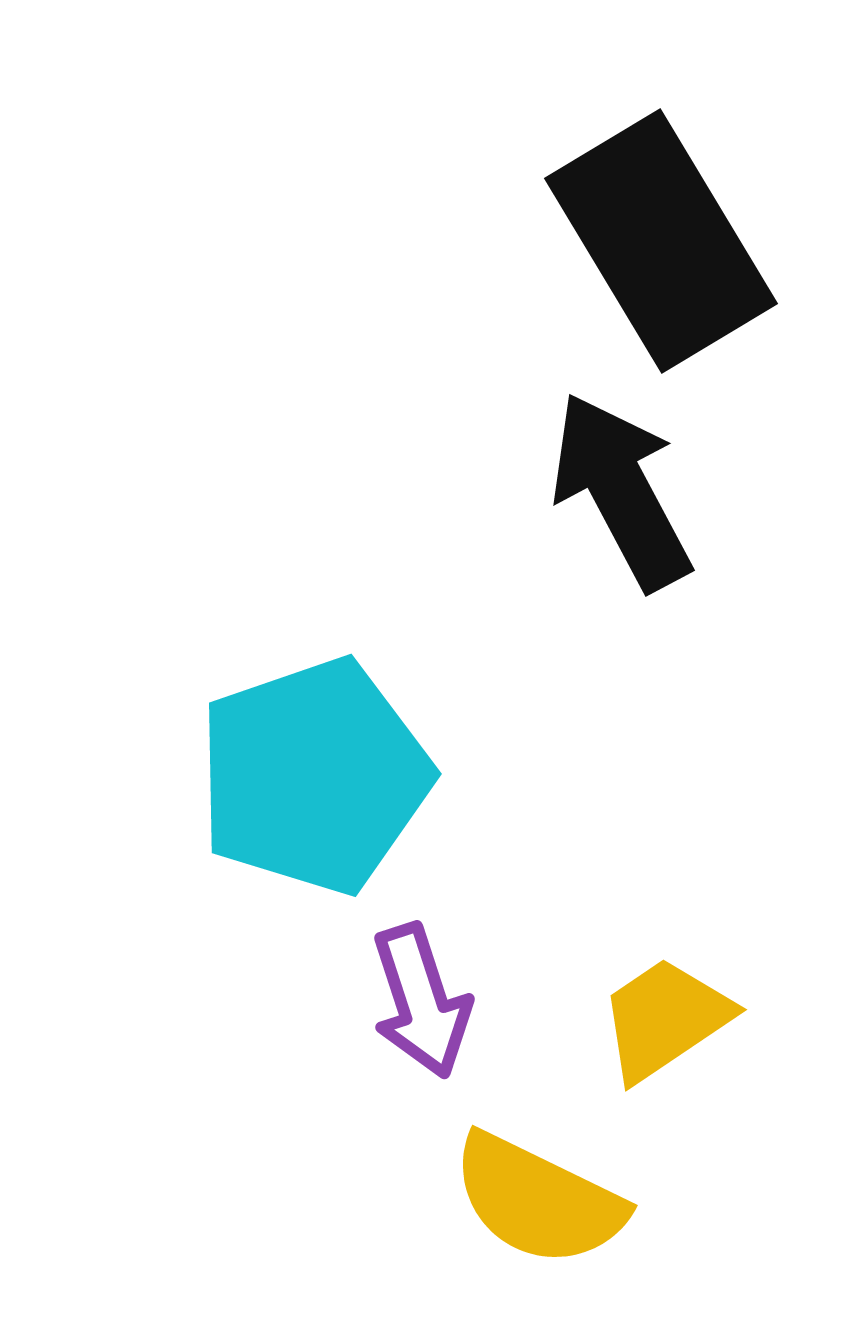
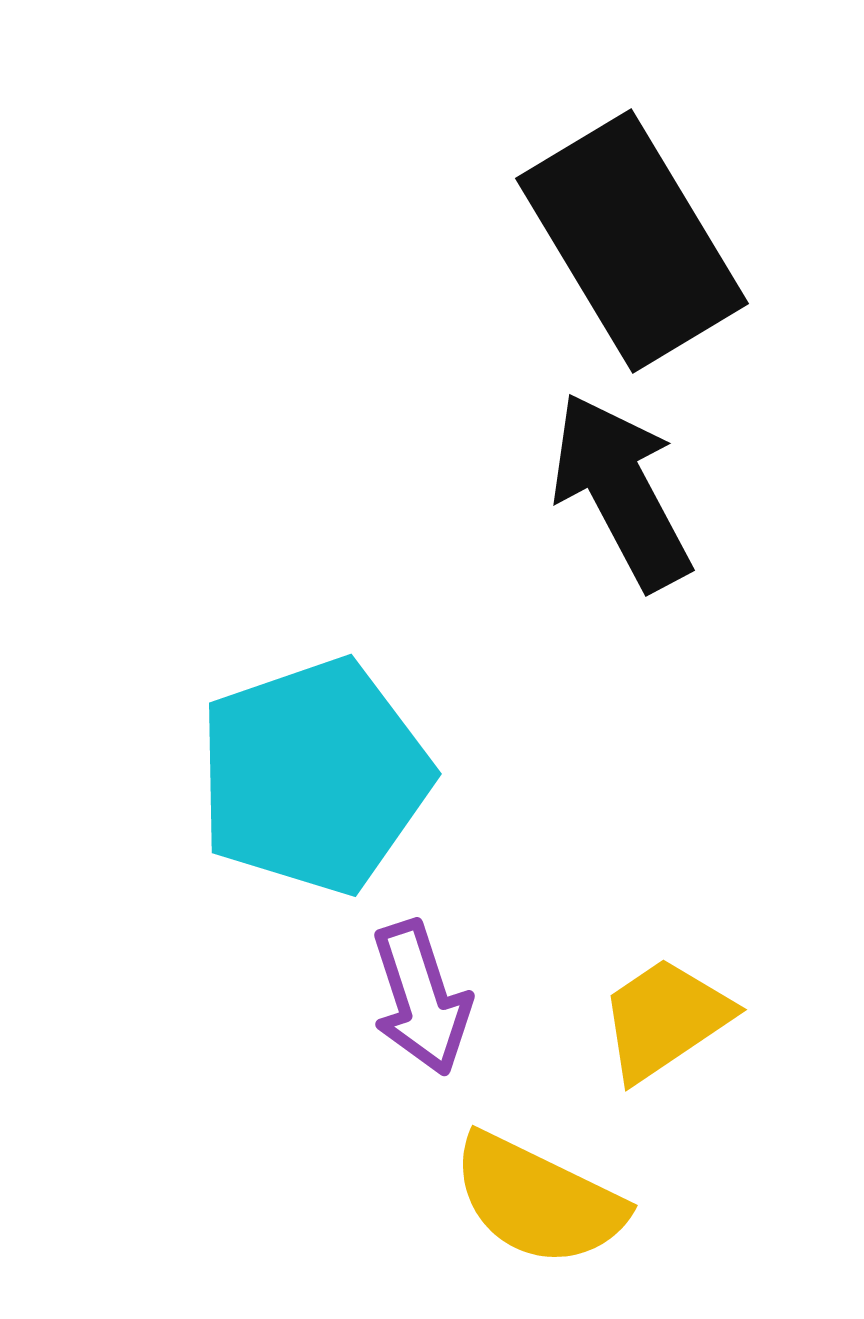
black rectangle: moved 29 px left
purple arrow: moved 3 px up
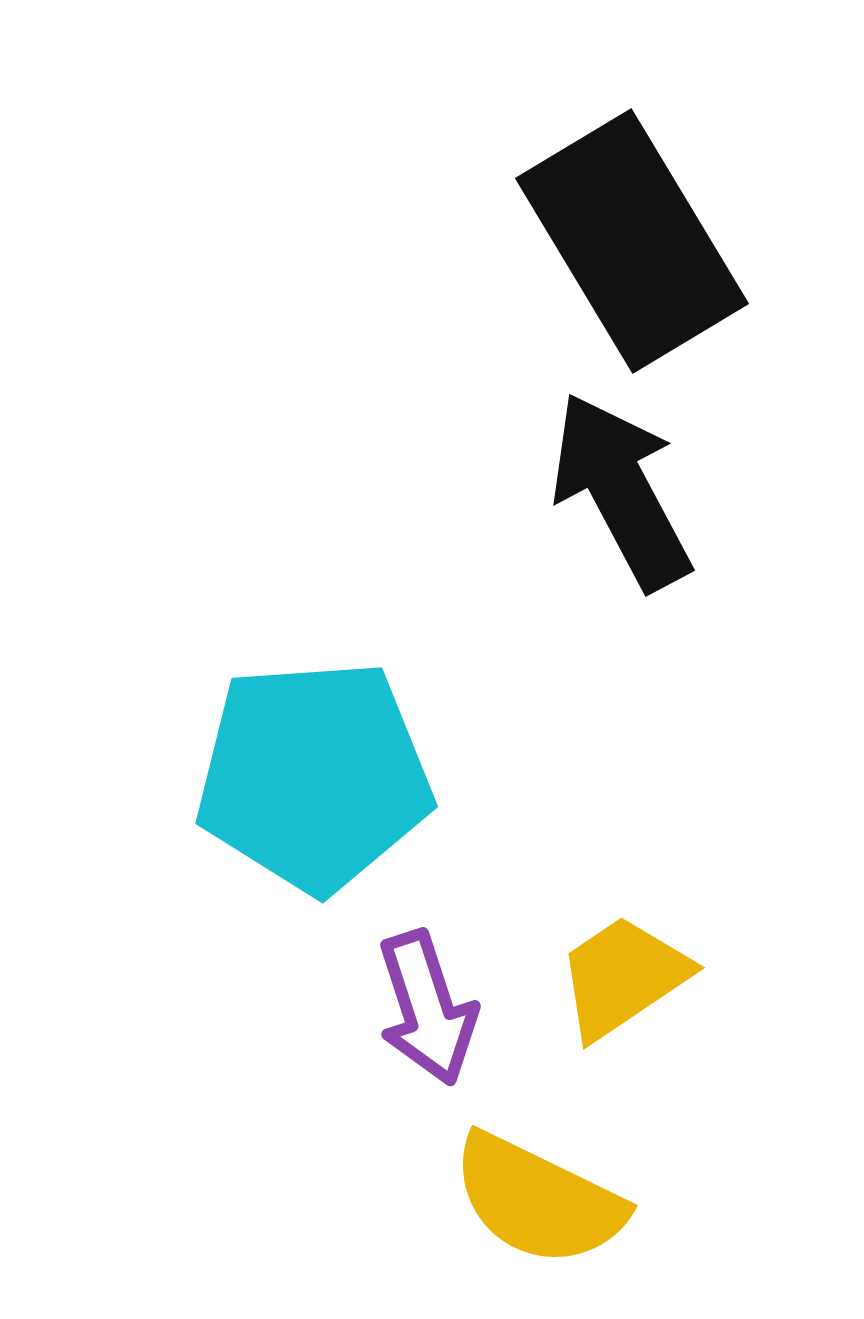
cyan pentagon: rotated 15 degrees clockwise
purple arrow: moved 6 px right, 10 px down
yellow trapezoid: moved 42 px left, 42 px up
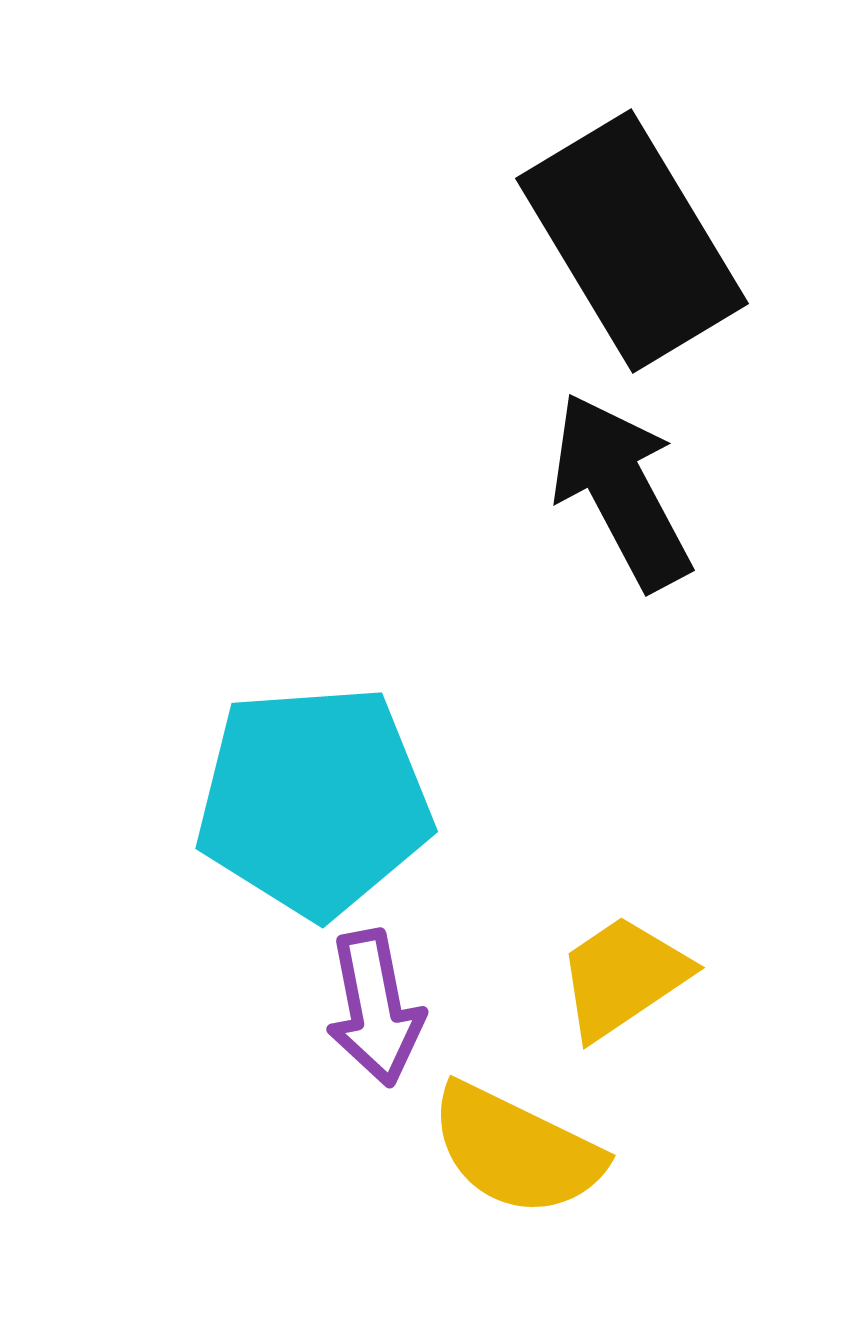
cyan pentagon: moved 25 px down
purple arrow: moved 52 px left; rotated 7 degrees clockwise
yellow semicircle: moved 22 px left, 50 px up
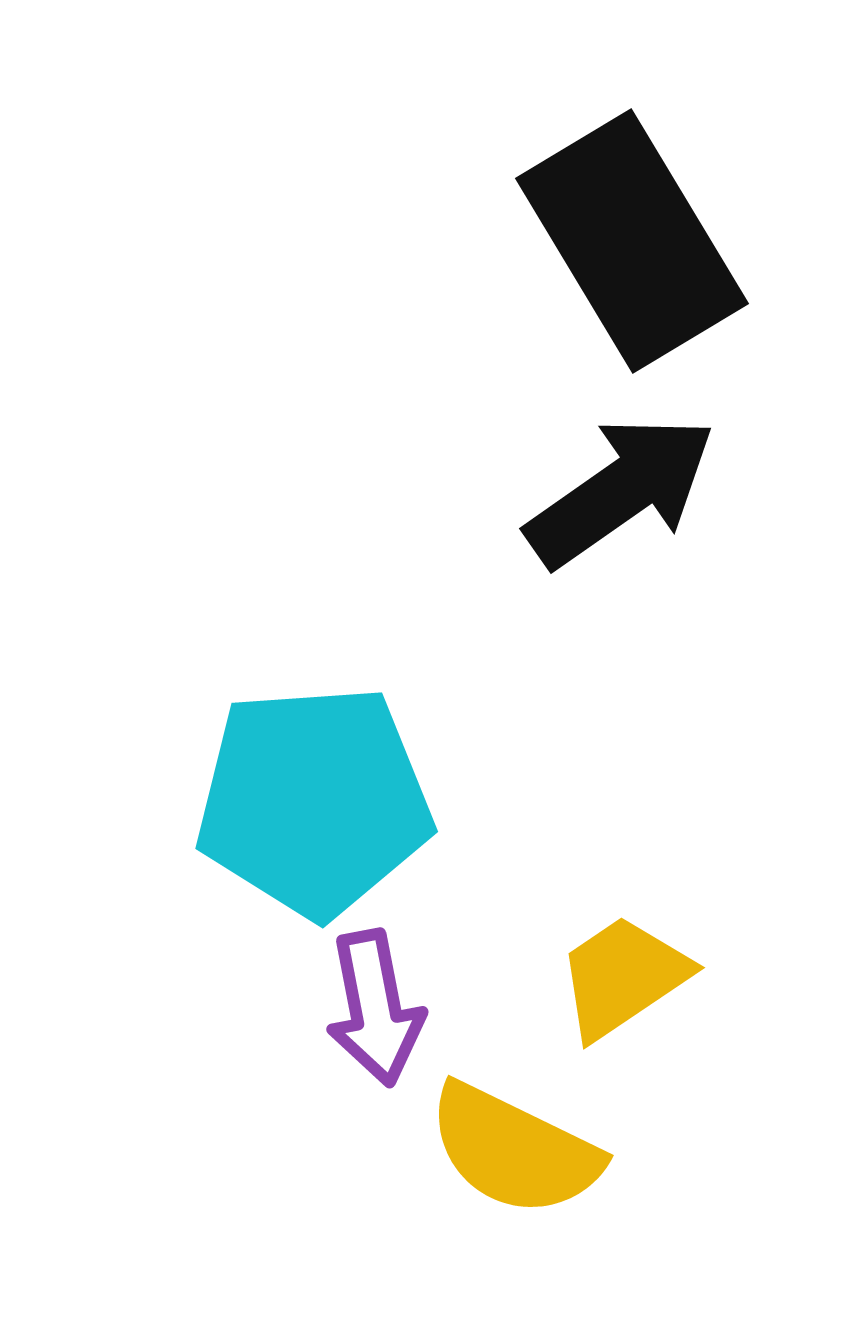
black arrow: rotated 83 degrees clockwise
yellow semicircle: moved 2 px left
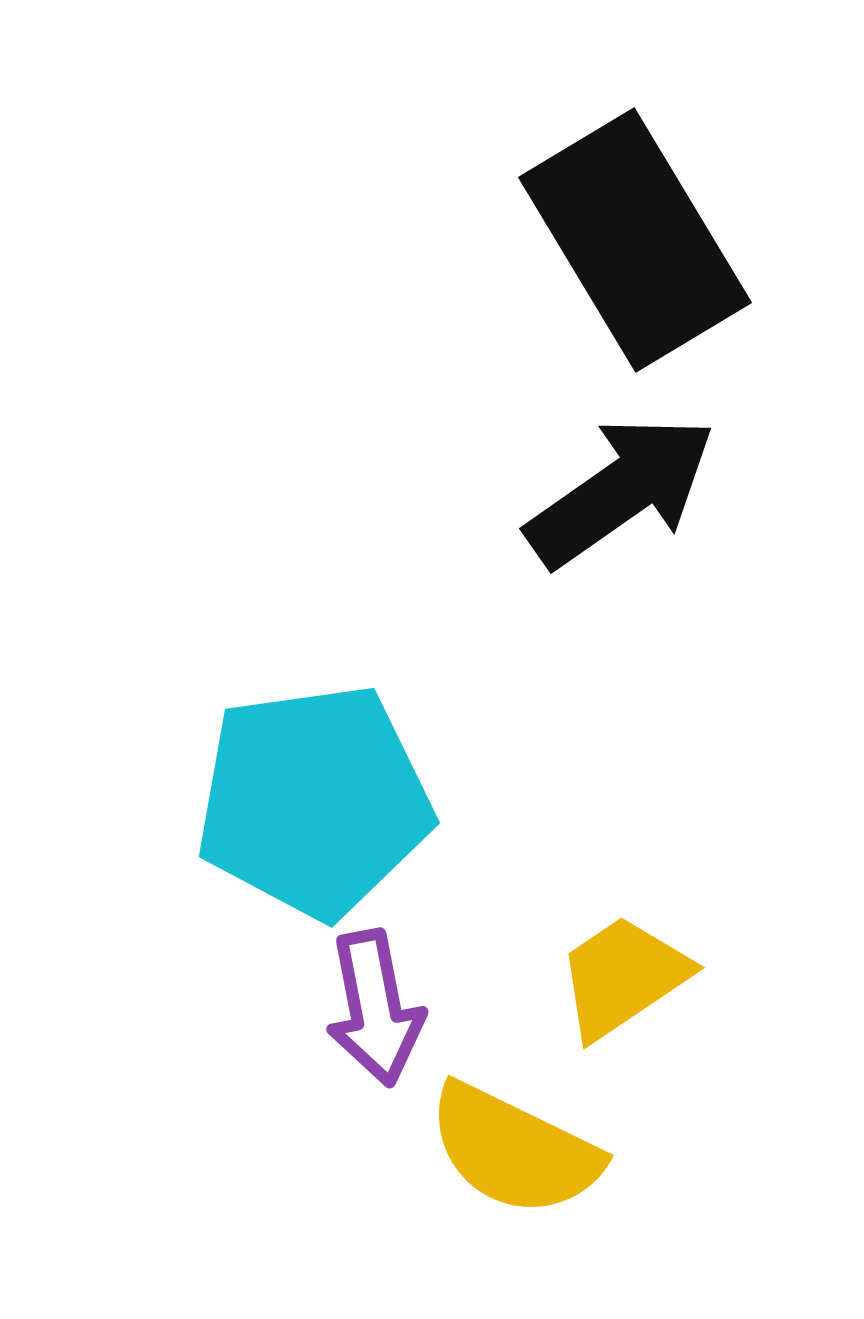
black rectangle: moved 3 px right, 1 px up
cyan pentagon: rotated 4 degrees counterclockwise
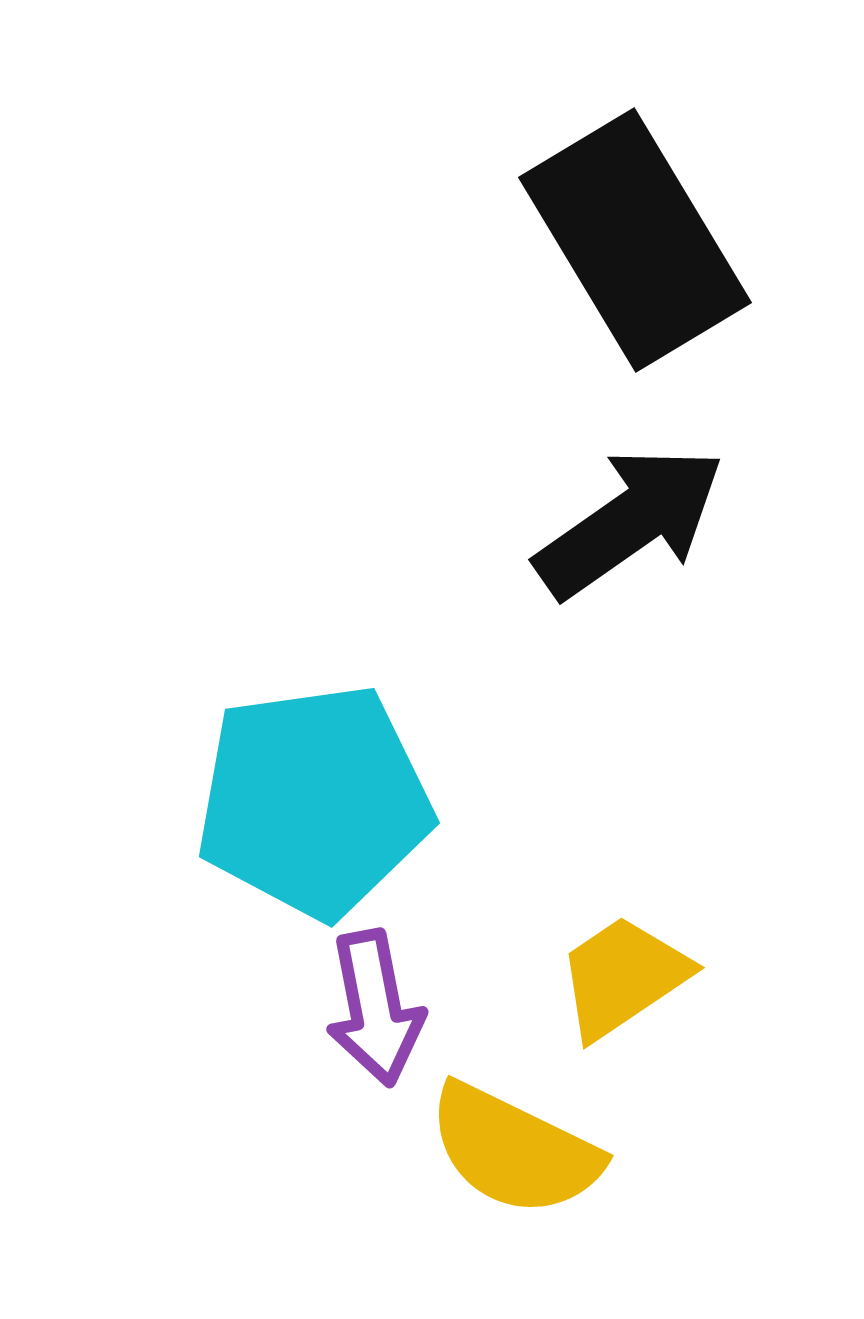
black arrow: moved 9 px right, 31 px down
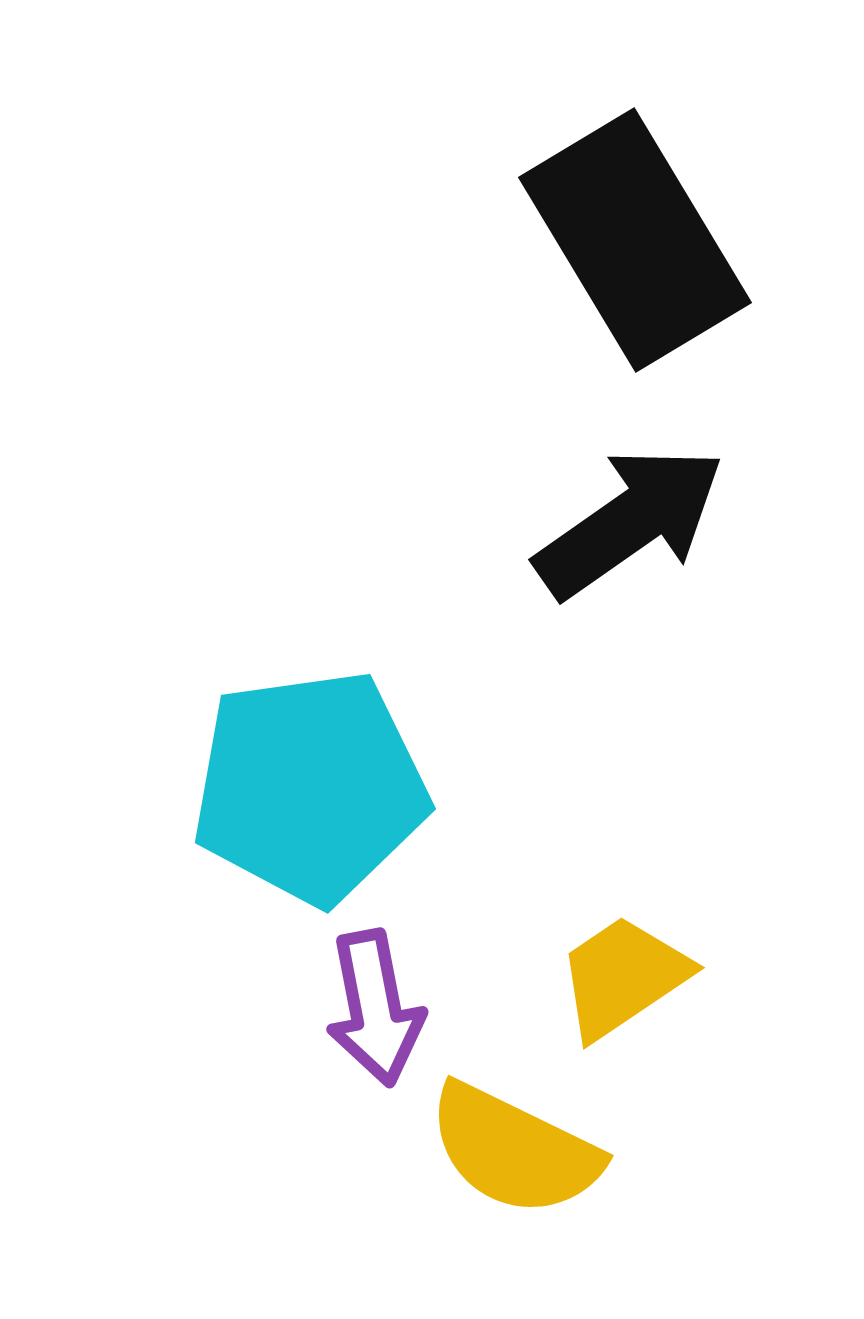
cyan pentagon: moved 4 px left, 14 px up
